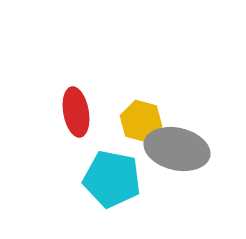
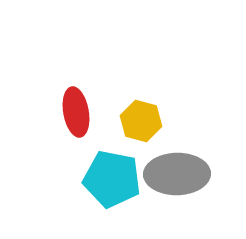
gray ellipse: moved 25 px down; rotated 14 degrees counterclockwise
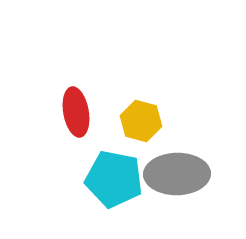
cyan pentagon: moved 2 px right
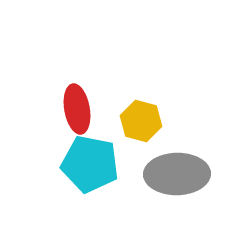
red ellipse: moved 1 px right, 3 px up
cyan pentagon: moved 24 px left, 15 px up
